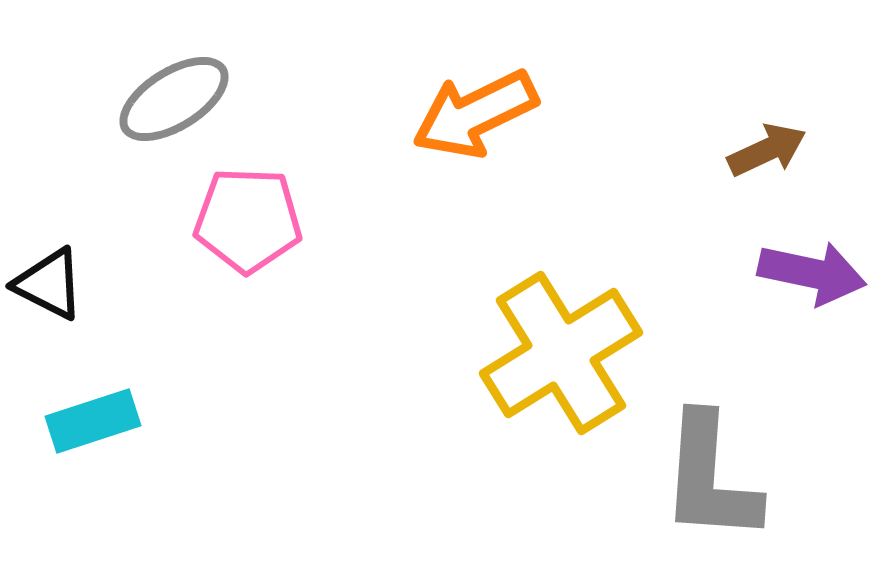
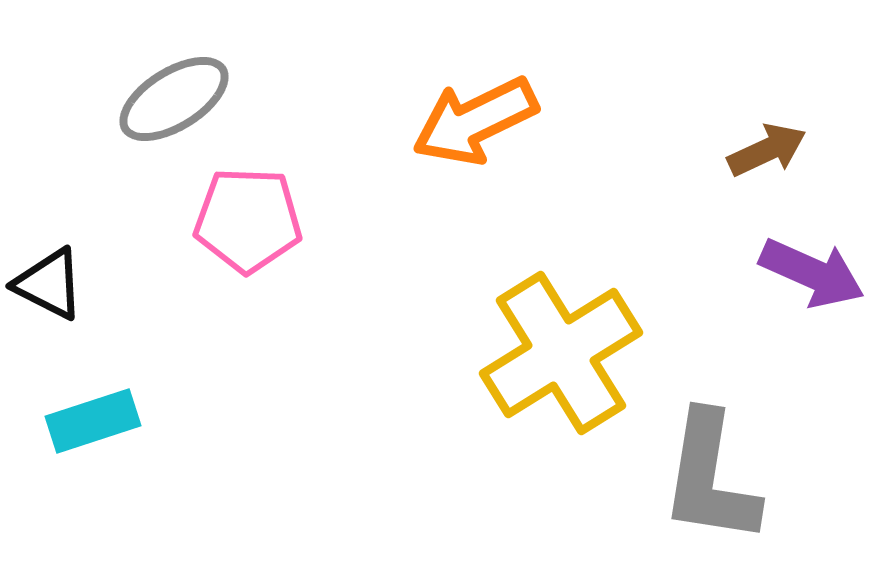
orange arrow: moved 7 px down
purple arrow: rotated 12 degrees clockwise
gray L-shape: rotated 5 degrees clockwise
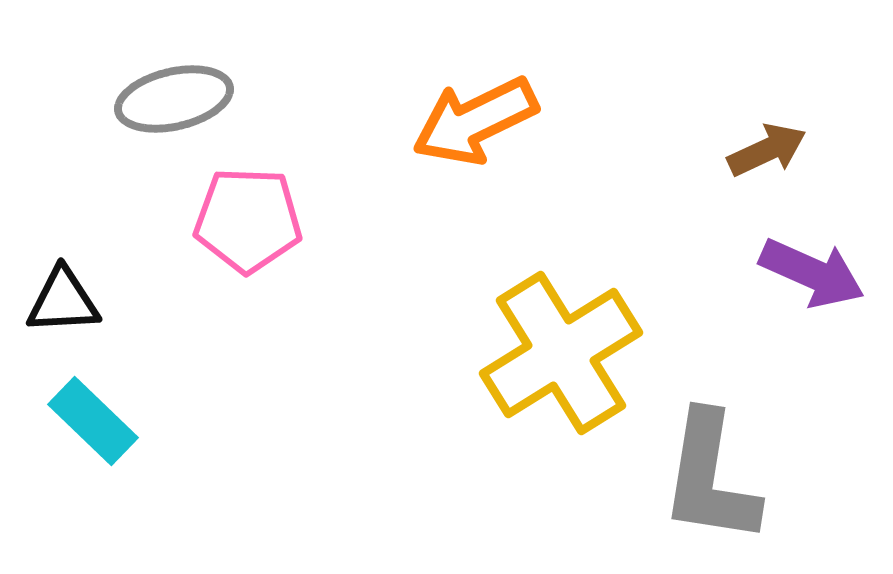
gray ellipse: rotated 19 degrees clockwise
black triangle: moved 14 px right, 17 px down; rotated 30 degrees counterclockwise
cyan rectangle: rotated 62 degrees clockwise
